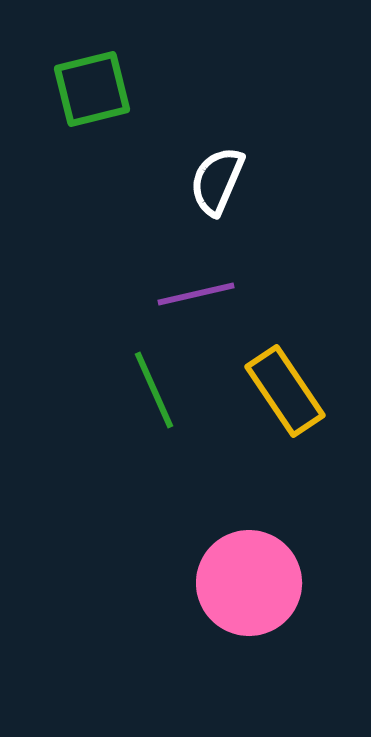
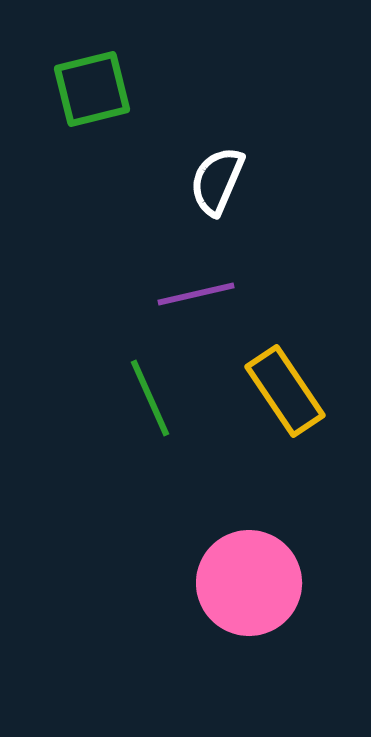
green line: moved 4 px left, 8 px down
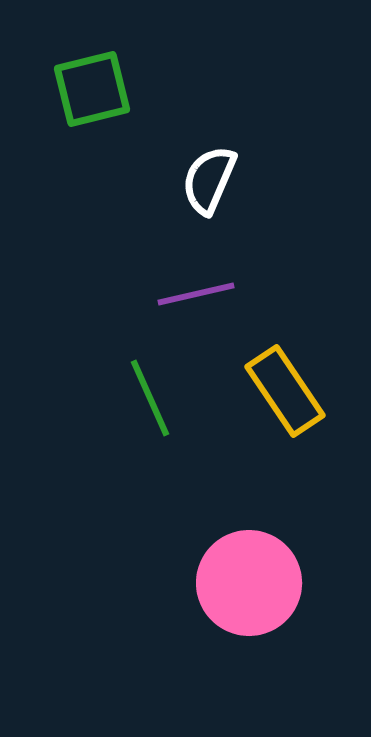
white semicircle: moved 8 px left, 1 px up
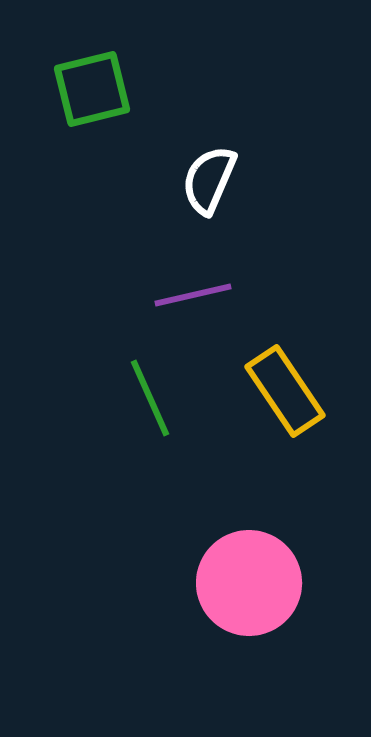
purple line: moved 3 px left, 1 px down
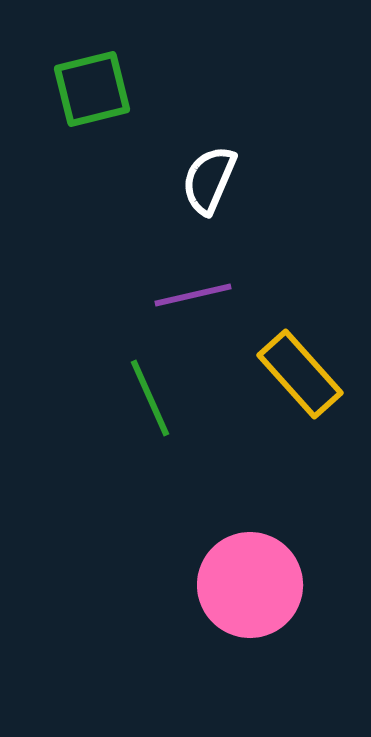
yellow rectangle: moved 15 px right, 17 px up; rotated 8 degrees counterclockwise
pink circle: moved 1 px right, 2 px down
